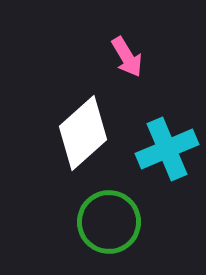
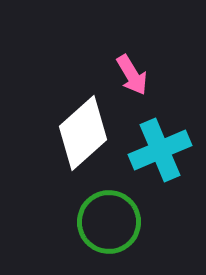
pink arrow: moved 5 px right, 18 px down
cyan cross: moved 7 px left, 1 px down
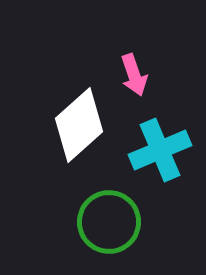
pink arrow: moved 2 px right; rotated 12 degrees clockwise
white diamond: moved 4 px left, 8 px up
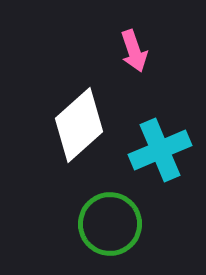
pink arrow: moved 24 px up
green circle: moved 1 px right, 2 px down
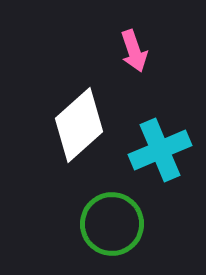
green circle: moved 2 px right
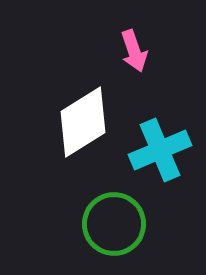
white diamond: moved 4 px right, 3 px up; rotated 10 degrees clockwise
green circle: moved 2 px right
